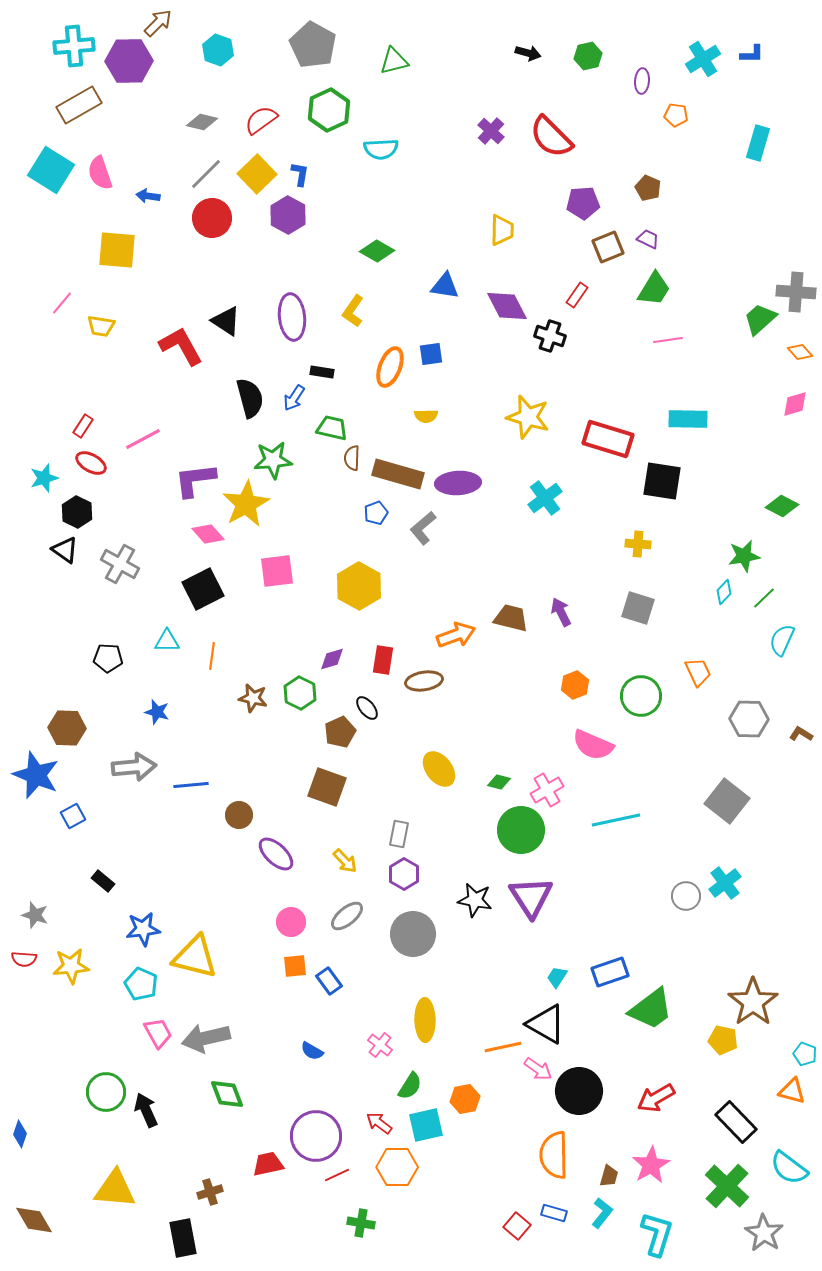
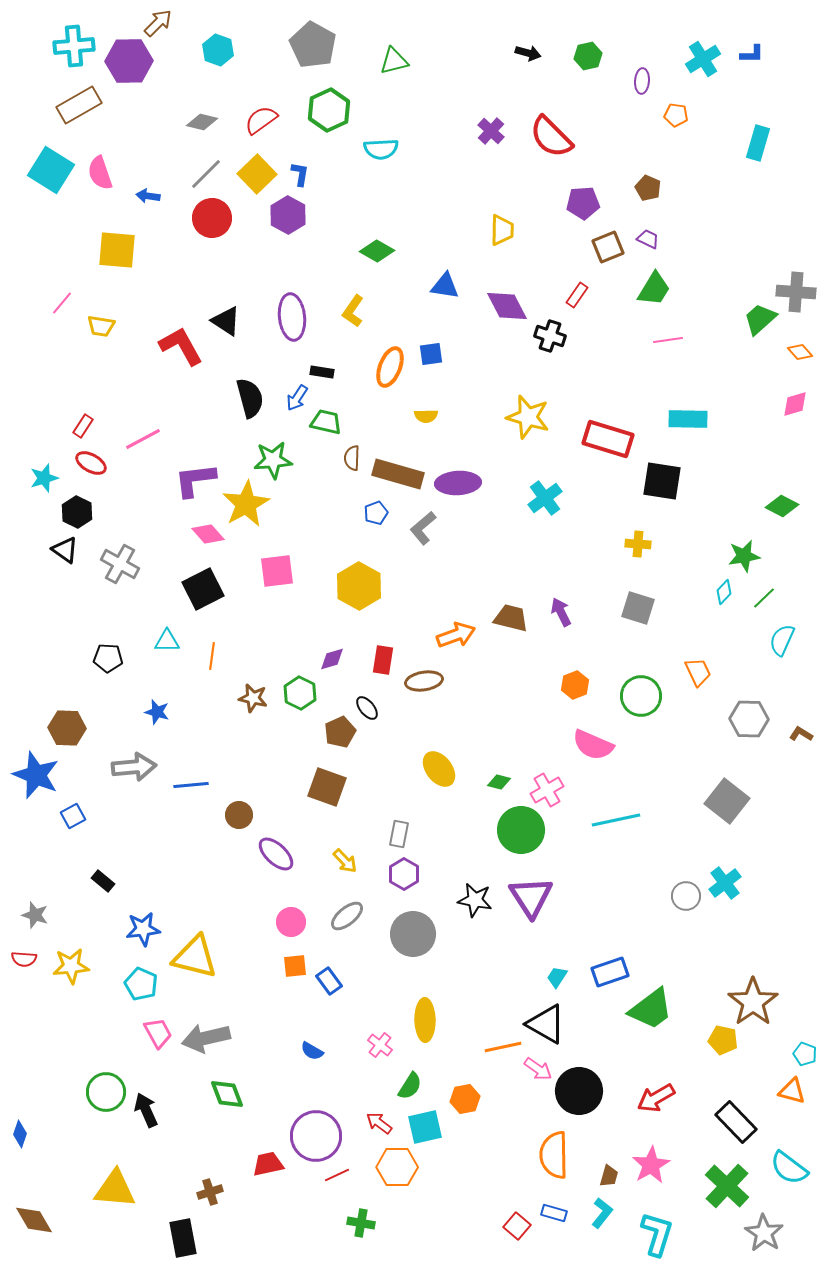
blue arrow at (294, 398): moved 3 px right
green trapezoid at (332, 428): moved 6 px left, 6 px up
cyan square at (426, 1125): moved 1 px left, 2 px down
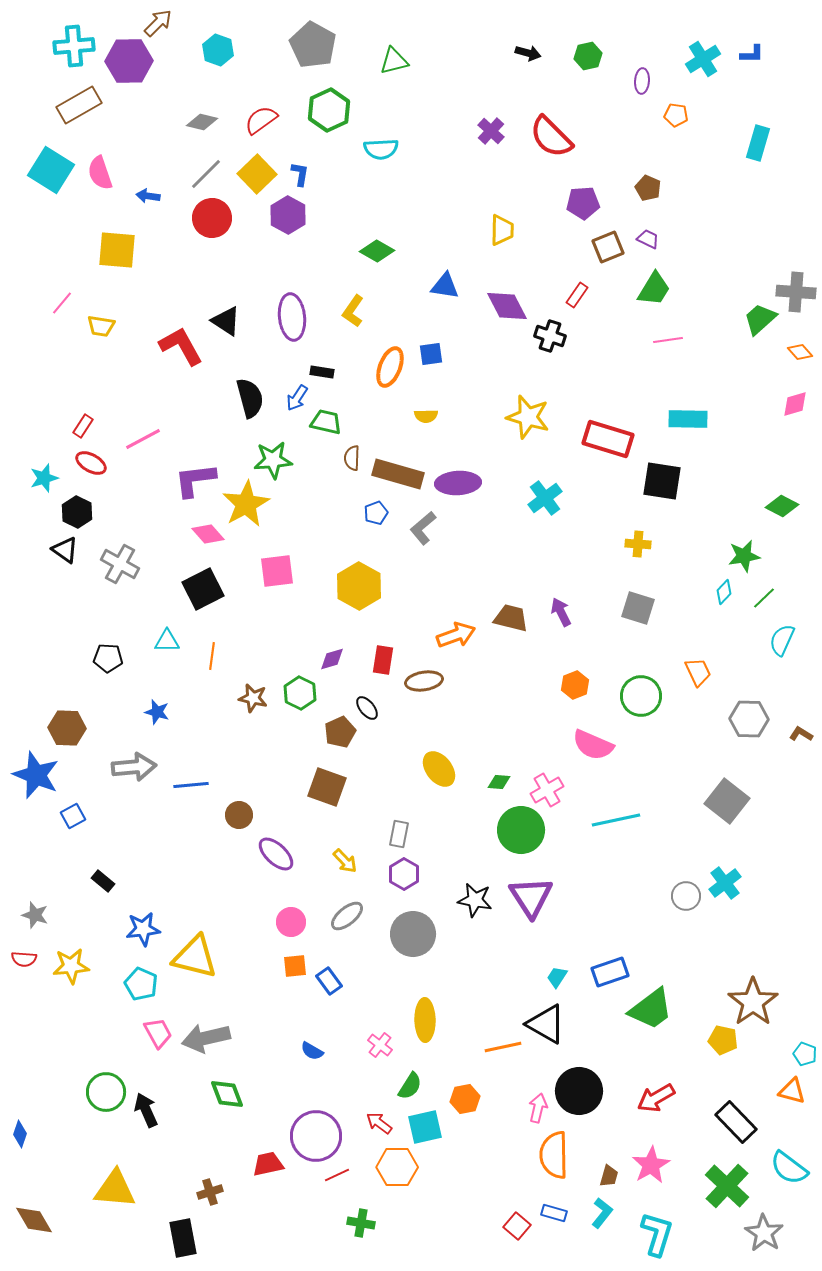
green diamond at (499, 782): rotated 10 degrees counterclockwise
pink arrow at (538, 1069): moved 39 px down; rotated 112 degrees counterclockwise
